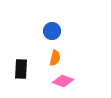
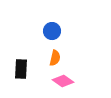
pink diamond: rotated 15 degrees clockwise
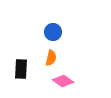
blue circle: moved 1 px right, 1 px down
orange semicircle: moved 4 px left
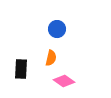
blue circle: moved 4 px right, 3 px up
pink diamond: moved 1 px right
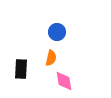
blue circle: moved 3 px down
pink diamond: rotated 45 degrees clockwise
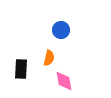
blue circle: moved 4 px right, 2 px up
orange semicircle: moved 2 px left
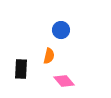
orange semicircle: moved 2 px up
pink diamond: rotated 30 degrees counterclockwise
